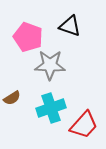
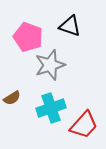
gray star: rotated 20 degrees counterclockwise
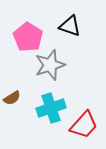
pink pentagon: rotated 12 degrees clockwise
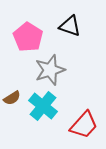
gray star: moved 5 px down
cyan cross: moved 8 px left, 2 px up; rotated 32 degrees counterclockwise
